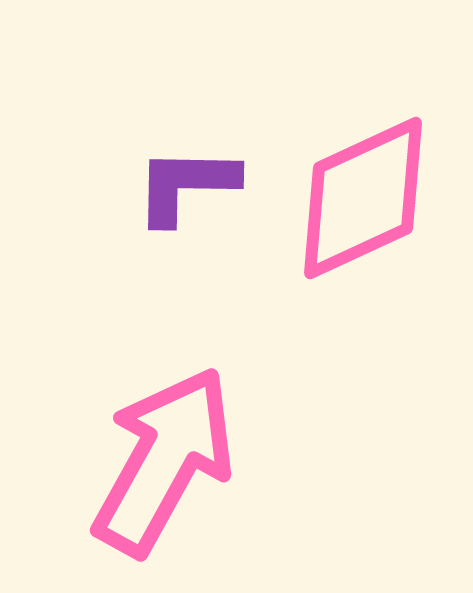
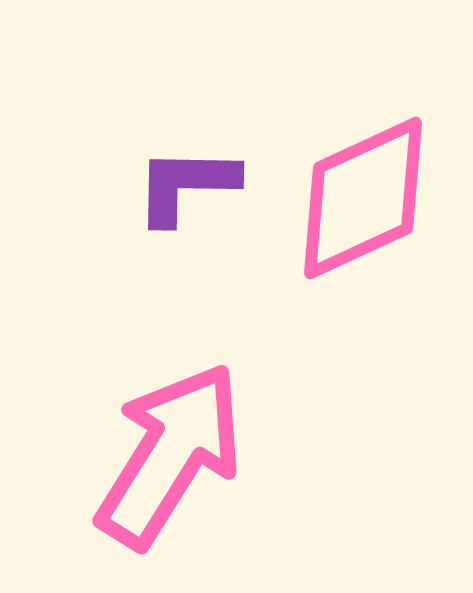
pink arrow: moved 6 px right, 6 px up; rotated 3 degrees clockwise
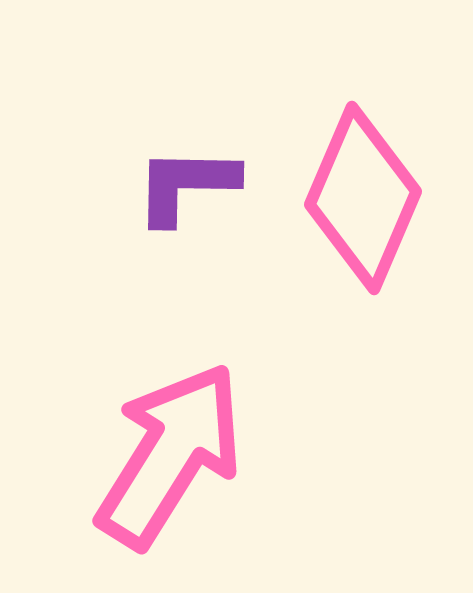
pink diamond: rotated 42 degrees counterclockwise
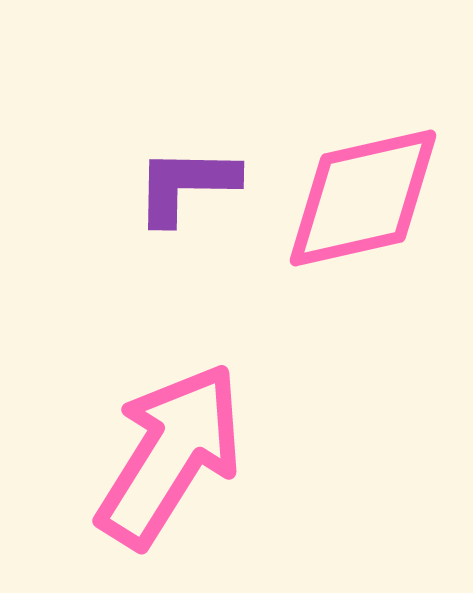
pink diamond: rotated 54 degrees clockwise
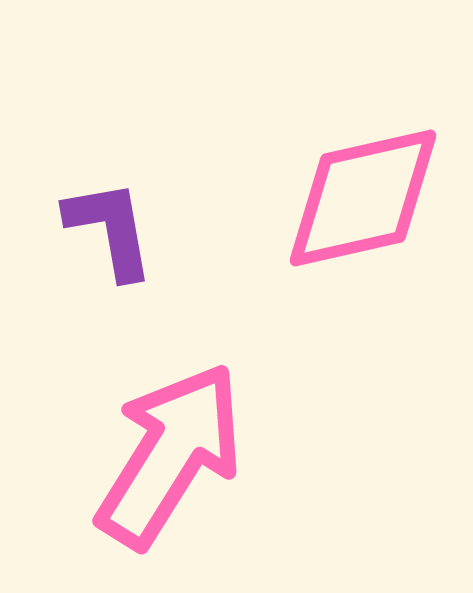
purple L-shape: moved 76 px left, 44 px down; rotated 79 degrees clockwise
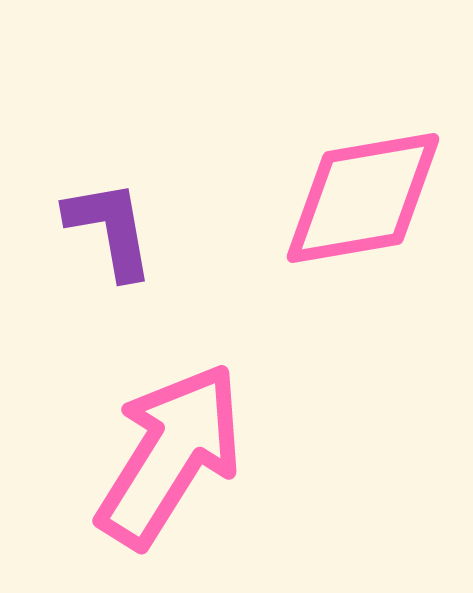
pink diamond: rotated 3 degrees clockwise
